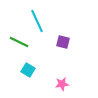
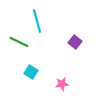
cyan line: rotated 10 degrees clockwise
purple square: moved 12 px right; rotated 24 degrees clockwise
cyan square: moved 3 px right, 2 px down
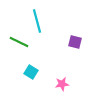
purple square: rotated 24 degrees counterclockwise
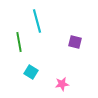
green line: rotated 54 degrees clockwise
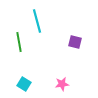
cyan square: moved 7 px left, 12 px down
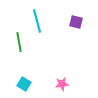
purple square: moved 1 px right, 20 px up
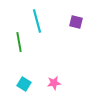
pink star: moved 8 px left, 1 px up
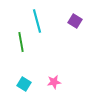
purple square: moved 1 px left, 1 px up; rotated 16 degrees clockwise
green line: moved 2 px right
pink star: moved 1 px up
